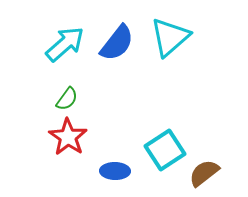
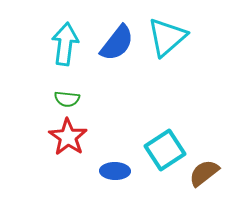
cyan triangle: moved 3 px left
cyan arrow: rotated 42 degrees counterclockwise
green semicircle: rotated 60 degrees clockwise
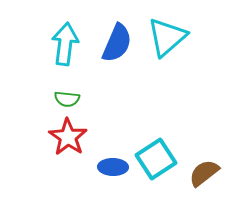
blue semicircle: rotated 15 degrees counterclockwise
cyan square: moved 9 px left, 9 px down
blue ellipse: moved 2 px left, 4 px up
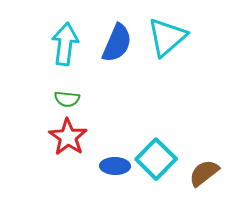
cyan square: rotated 12 degrees counterclockwise
blue ellipse: moved 2 px right, 1 px up
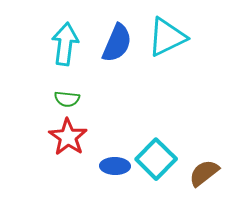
cyan triangle: rotated 15 degrees clockwise
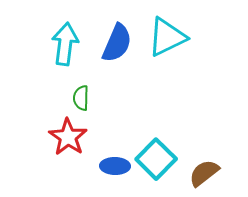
green semicircle: moved 14 px right, 1 px up; rotated 85 degrees clockwise
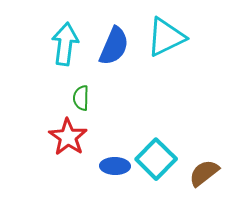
cyan triangle: moved 1 px left
blue semicircle: moved 3 px left, 3 px down
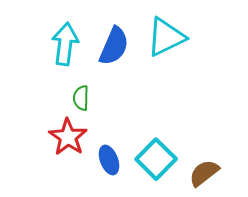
blue ellipse: moved 6 px left, 6 px up; rotated 68 degrees clockwise
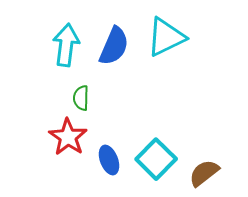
cyan arrow: moved 1 px right, 1 px down
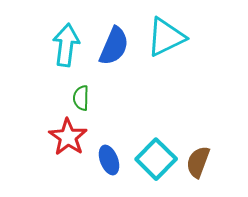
brown semicircle: moved 6 px left, 11 px up; rotated 32 degrees counterclockwise
